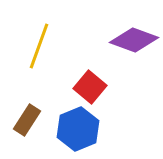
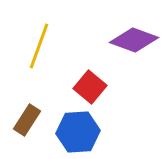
blue hexagon: moved 3 px down; rotated 18 degrees clockwise
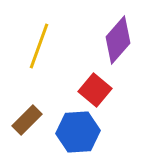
purple diamond: moved 16 px left; rotated 69 degrees counterclockwise
red square: moved 5 px right, 3 px down
brown rectangle: rotated 12 degrees clockwise
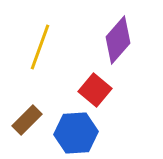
yellow line: moved 1 px right, 1 px down
blue hexagon: moved 2 px left, 1 px down
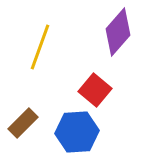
purple diamond: moved 8 px up
brown rectangle: moved 4 px left, 3 px down
blue hexagon: moved 1 px right, 1 px up
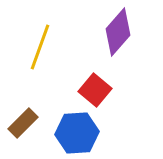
blue hexagon: moved 1 px down
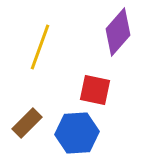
red square: rotated 28 degrees counterclockwise
brown rectangle: moved 4 px right
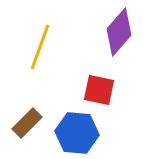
purple diamond: moved 1 px right
red square: moved 4 px right
blue hexagon: rotated 9 degrees clockwise
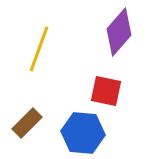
yellow line: moved 1 px left, 2 px down
red square: moved 7 px right, 1 px down
blue hexagon: moved 6 px right
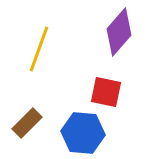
red square: moved 1 px down
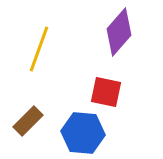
brown rectangle: moved 1 px right, 2 px up
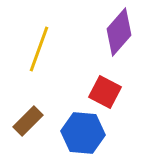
red square: moved 1 px left; rotated 16 degrees clockwise
